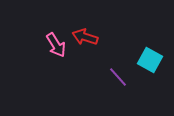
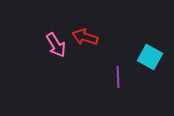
cyan square: moved 3 px up
purple line: rotated 40 degrees clockwise
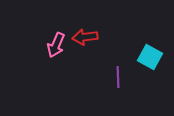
red arrow: rotated 25 degrees counterclockwise
pink arrow: rotated 55 degrees clockwise
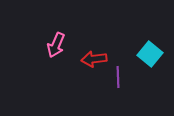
red arrow: moved 9 px right, 22 px down
cyan square: moved 3 px up; rotated 10 degrees clockwise
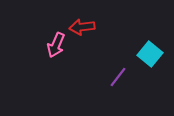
red arrow: moved 12 px left, 32 px up
purple line: rotated 40 degrees clockwise
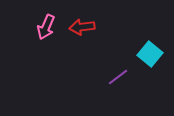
pink arrow: moved 10 px left, 18 px up
purple line: rotated 15 degrees clockwise
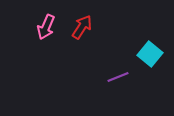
red arrow: rotated 130 degrees clockwise
purple line: rotated 15 degrees clockwise
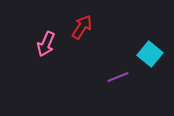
pink arrow: moved 17 px down
